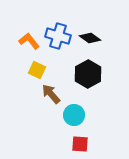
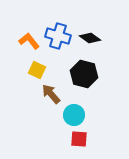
black hexagon: moved 4 px left; rotated 16 degrees counterclockwise
red square: moved 1 px left, 5 px up
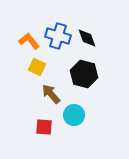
black diamond: moved 3 px left; rotated 35 degrees clockwise
yellow square: moved 3 px up
red square: moved 35 px left, 12 px up
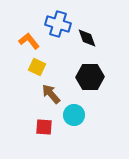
blue cross: moved 12 px up
black hexagon: moved 6 px right, 3 px down; rotated 16 degrees counterclockwise
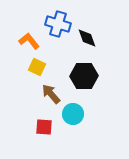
black hexagon: moved 6 px left, 1 px up
cyan circle: moved 1 px left, 1 px up
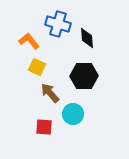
black diamond: rotated 15 degrees clockwise
brown arrow: moved 1 px left, 1 px up
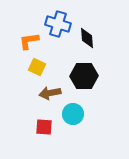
orange L-shape: rotated 60 degrees counterclockwise
brown arrow: rotated 60 degrees counterclockwise
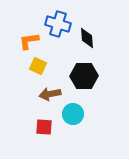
yellow square: moved 1 px right, 1 px up
brown arrow: moved 1 px down
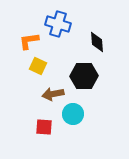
black diamond: moved 10 px right, 4 px down
brown arrow: moved 3 px right
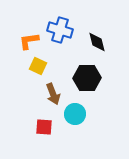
blue cross: moved 2 px right, 6 px down
black diamond: rotated 10 degrees counterclockwise
black hexagon: moved 3 px right, 2 px down
brown arrow: rotated 100 degrees counterclockwise
cyan circle: moved 2 px right
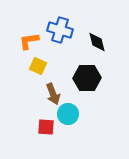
cyan circle: moved 7 px left
red square: moved 2 px right
